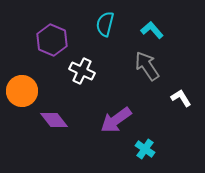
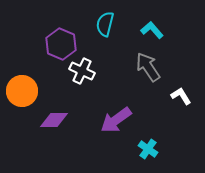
purple hexagon: moved 9 px right, 4 px down
gray arrow: moved 1 px right, 1 px down
white L-shape: moved 2 px up
purple diamond: rotated 52 degrees counterclockwise
cyan cross: moved 3 px right
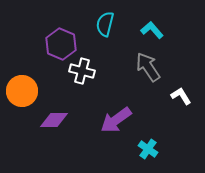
white cross: rotated 10 degrees counterclockwise
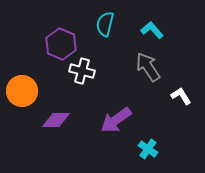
purple diamond: moved 2 px right
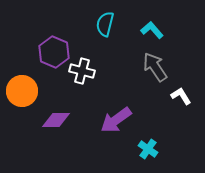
purple hexagon: moved 7 px left, 8 px down
gray arrow: moved 7 px right
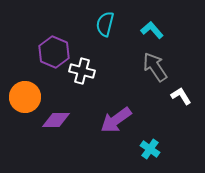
orange circle: moved 3 px right, 6 px down
cyan cross: moved 2 px right
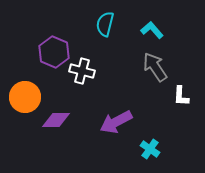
white L-shape: rotated 145 degrees counterclockwise
purple arrow: moved 2 px down; rotated 8 degrees clockwise
